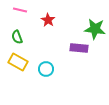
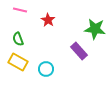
green semicircle: moved 1 px right, 2 px down
purple rectangle: moved 3 px down; rotated 42 degrees clockwise
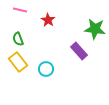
yellow rectangle: rotated 24 degrees clockwise
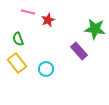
pink line: moved 8 px right, 2 px down
red star: rotated 16 degrees clockwise
yellow rectangle: moved 1 px left, 1 px down
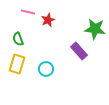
yellow rectangle: moved 1 px down; rotated 54 degrees clockwise
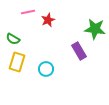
pink line: rotated 24 degrees counterclockwise
green semicircle: moved 5 px left; rotated 40 degrees counterclockwise
purple rectangle: rotated 12 degrees clockwise
yellow rectangle: moved 2 px up
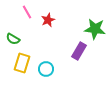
pink line: moved 1 px left; rotated 72 degrees clockwise
purple rectangle: rotated 60 degrees clockwise
yellow rectangle: moved 5 px right, 1 px down
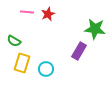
pink line: rotated 56 degrees counterclockwise
red star: moved 6 px up
green semicircle: moved 1 px right, 2 px down
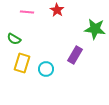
red star: moved 9 px right, 4 px up; rotated 16 degrees counterclockwise
green semicircle: moved 2 px up
purple rectangle: moved 4 px left, 4 px down
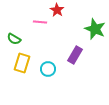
pink line: moved 13 px right, 10 px down
green star: rotated 15 degrees clockwise
cyan circle: moved 2 px right
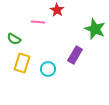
pink line: moved 2 px left
